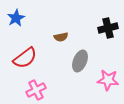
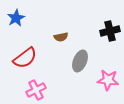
black cross: moved 2 px right, 3 px down
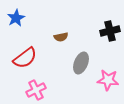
gray ellipse: moved 1 px right, 2 px down
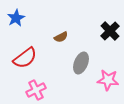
black cross: rotated 30 degrees counterclockwise
brown semicircle: rotated 16 degrees counterclockwise
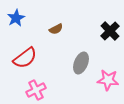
brown semicircle: moved 5 px left, 8 px up
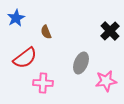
brown semicircle: moved 10 px left, 3 px down; rotated 96 degrees clockwise
pink star: moved 2 px left, 1 px down; rotated 15 degrees counterclockwise
pink cross: moved 7 px right, 7 px up; rotated 30 degrees clockwise
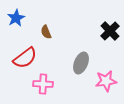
pink cross: moved 1 px down
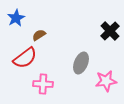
brown semicircle: moved 7 px left, 3 px down; rotated 80 degrees clockwise
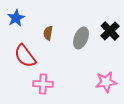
brown semicircle: moved 9 px right, 2 px up; rotated 48 degrees counterclockwise
red semicircle: moved 2 px up; rotated 90 degrees clockwise
gray ellipse: moved 25 px up
pink star: moved 1 px down
